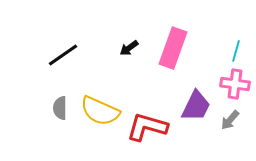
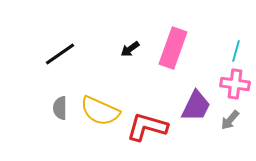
black arrow: moved 1 px right, 1 px down
black line: moved 3 px left, 1 px up
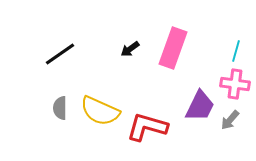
purple trapezoid: moved 4 px right
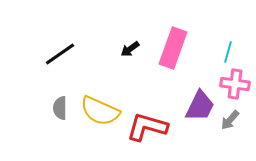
cyan line: moved 8 px left, 1 px down
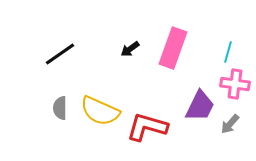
gray arrow: moved 4 px down
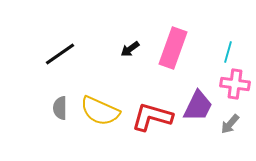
purple trapezoid: moved 2 px left
red L-shape: moved 5 px right, 10 px up
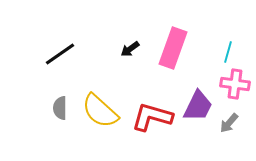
yellow semicircle: rotated 18 degrees clockwise
gray arrow: moved 1 px left, 1 px up
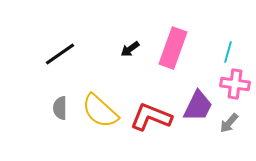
red L-shape: moved 1 px left; rotated 6 degrees clockwise
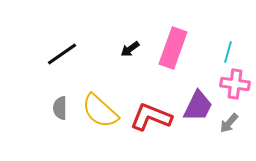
black line: moved 2 px right
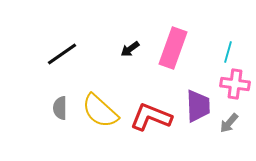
purple trapezoid: rotated 28 degrees counterclockwise
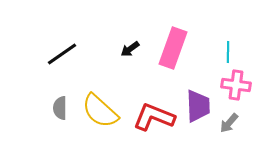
cyan line: rotated 15 degrees counterclockwise
pink cross: moved 1 px right, 1 px down
red L-shape: moved 3 px right
